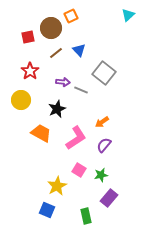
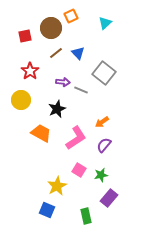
cyan triangle: moved 23 px left, 8 px down
red square: moved 3 px left, 1 px up
blue triangle: moved 1 px left, 3 px down
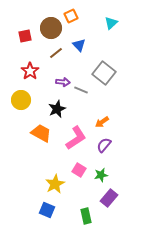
cyan triangle: moved 6 px right
blue triangle: moved 1 px right, 8 px up
yellow star: moved 2 px left, 2 px up
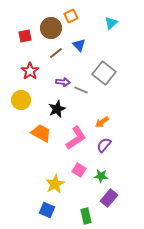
green star: moved 1 px down; rotated 16 degrees clockwise
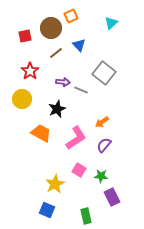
yellow circle: moved 1 px right, 1 px up
purple rectangle: moved 3 px right, 1 px up; rotated 66 degrees counterclockwise
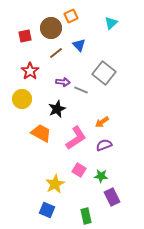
purple semicircle: rotated 28 degrees clockwise
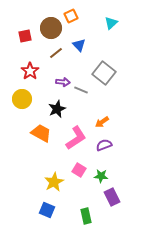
yellow star: moved 1 px left, 2 px up
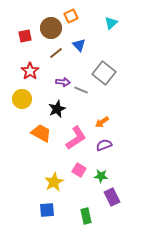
blue square: rotated 28 degrees counterclockwise
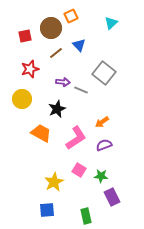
red star: moved 2 px up; rotated 18 degrees clockwise
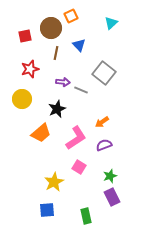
brown line: rotated 40 degrees counterclockwise
orange trapezoid: rotated 110 degrees clockwise
pink square: moved 3 px up
green star: moved 9 px right; rotated 24 degrees counterclockwise
